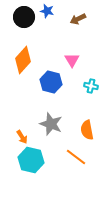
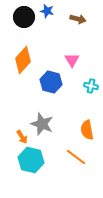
brown arrow: rotated 140 degrees counterclockwise
gray star: moved 9 px left
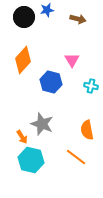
blue star: moved 1 px up; rotated 24 degrees counterclockwise
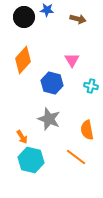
blue star: rotated 16 degrees clockwise
blue hexagon: moved 1 px right, 1 px down
gray star: moved 7 px right, 5 px up
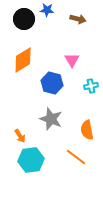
black circle: moved 2 px down
orange diamond: rotated 16 degrees clockwise
cyan cross: rotated 24 degrees counterclockwise
gray star: moved 2 px right
orange arrow: moved 2 px left, 1 px up
cyan hexagon: rotated 20 degrees counterclockwise
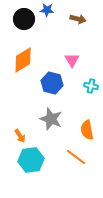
cyan cross: rotated 24 degrees clockwise
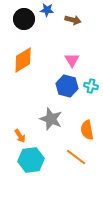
brown arrow: moved 5 px left, 1 px down
blue hexagon: moved 15 px right, 3 px down
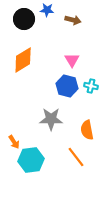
gray star: rotated 20 degrees counterclockwise
orange arrow: moved 6 px left, 6 px down
orange line: rotated 15 degrees clockwise
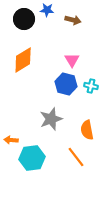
blue hexagon: moved 1 px left, 2 px up
gray star: rotated 20 degrees counterclockwise
orange arrow: moved 3 px left, 2 px up; rotated 128 degrees clockwise
cyan hexagon: moved 1 px right, 2 px up
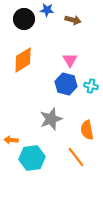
pink triangle: moved 2 px left
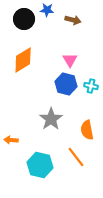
gray star: rotated 15 degrees counterclockwise
cyan hexagon: moved 8 px right, 7 px down; rotated 20 degrees clockwise
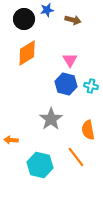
blue star: rotated 16 degrees counterclockwise
orange diamond: moved 4 px right, 7 px up
orange semicircle: moved 1 px right
